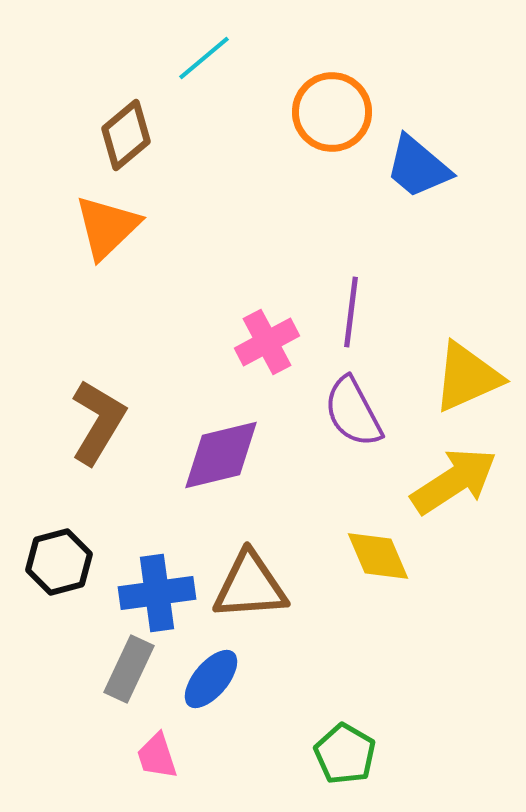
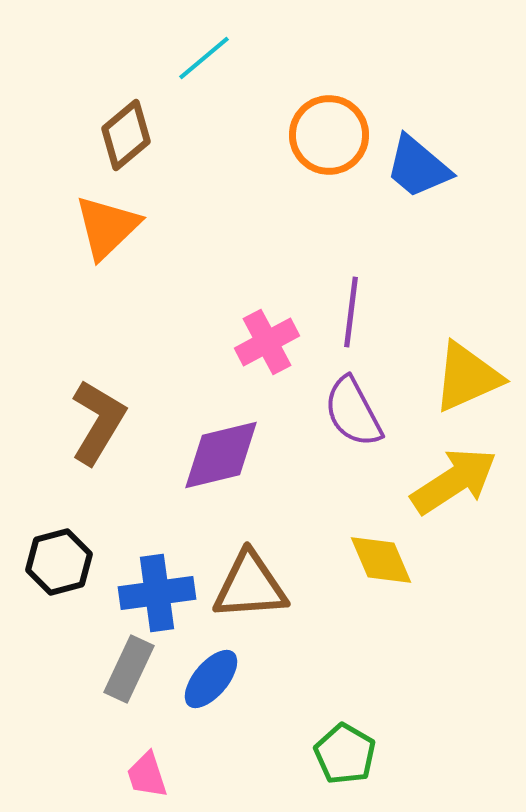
orange circle: moved 3 px left, 23 px down
yellow diamond: moved 3 px right, 4 px down
pink trapezoid: moved 10 px left, 19 px down
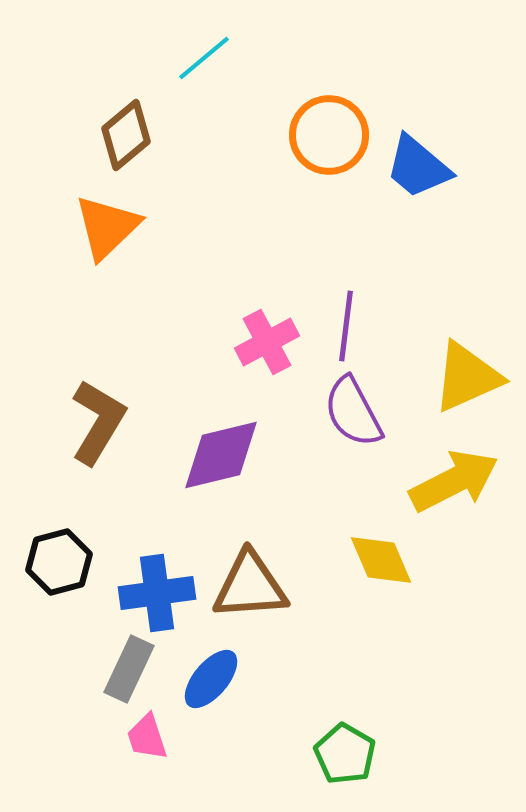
purple line: moved 5 px left, 14 px down
yellow arrow: rotated 6 degrees clockwise
pink trapezoid: moved 38 px up
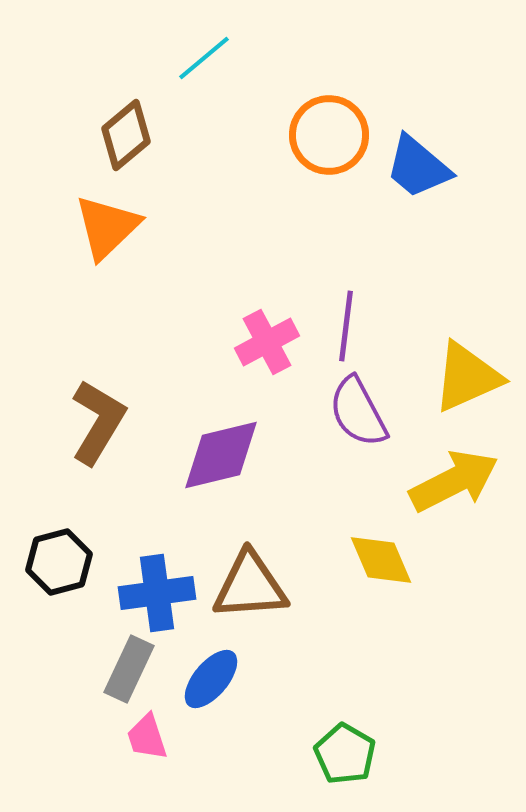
purple semicircle: moved 5 px right
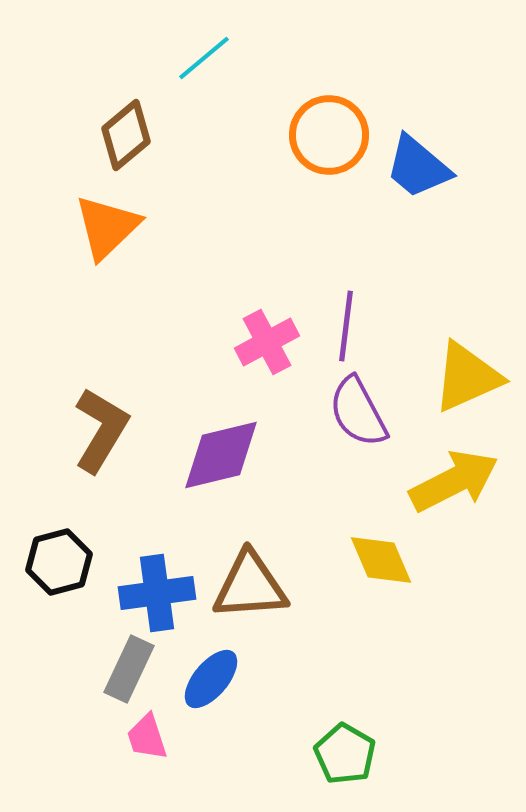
brown L-shape: moved 3 px right, 8 px down
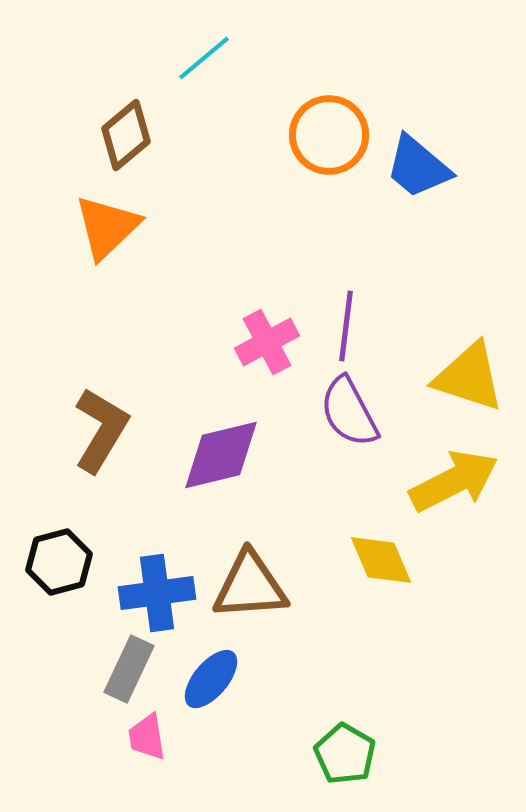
yellow triangle: moved 2 px right; rotated 42 degrees clockwise
purple semicircle: moved 9 px left
pink trapezoid: rotated 9 degrees clockwise
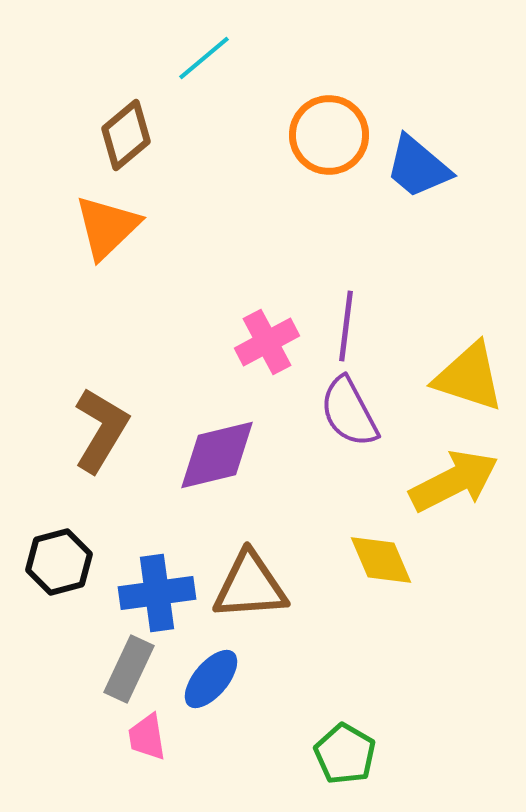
purple diamond: moved 4 px left
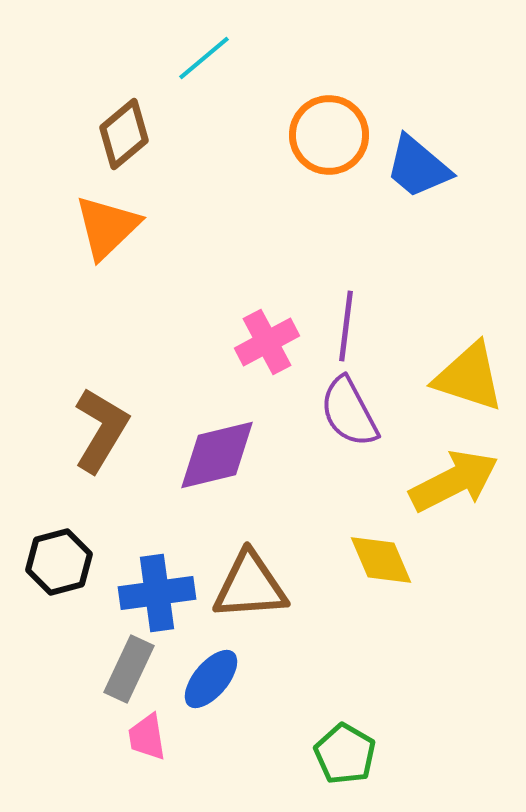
brown diamond: moved 2 px left, 1 px up
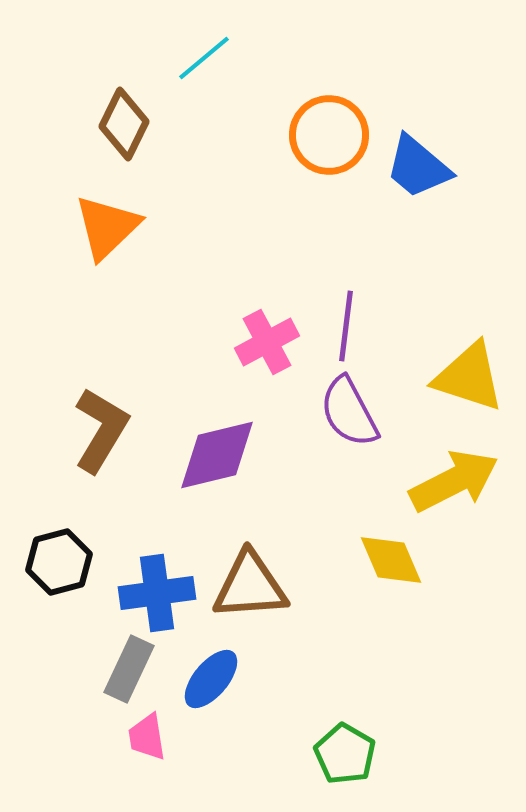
brown diamond: moved 10 px up; rotated 24 degrees counterclockwise
yellow diamond: moved 10 px right
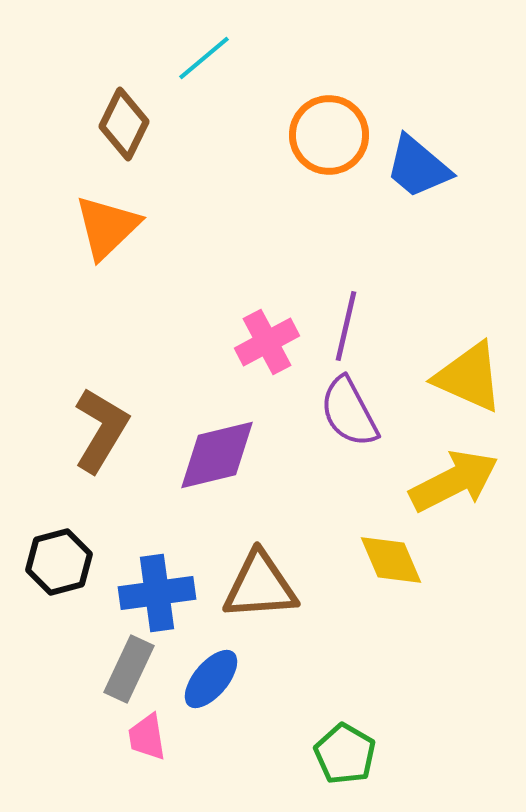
purple line: rotated 6 degrees clockwise
yellow triangle: rotated 6 degrees clockwise
brown triangle: moved 10 px right
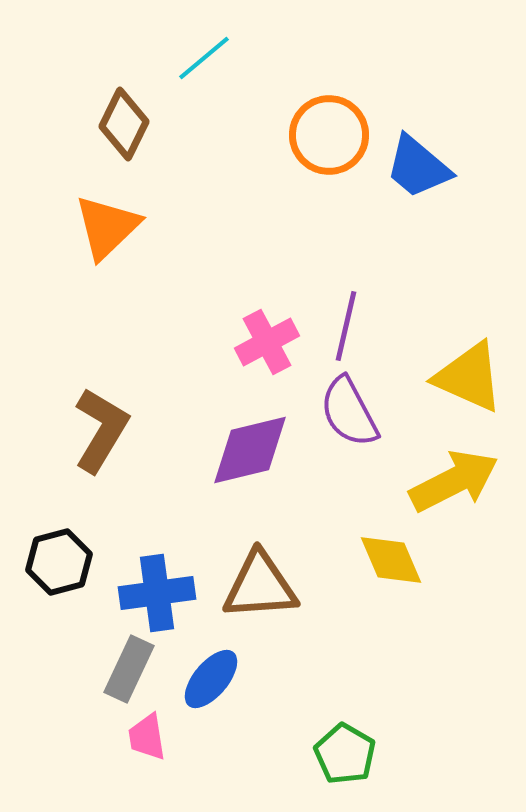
purple diamond: moved 33 px right, 5 px up
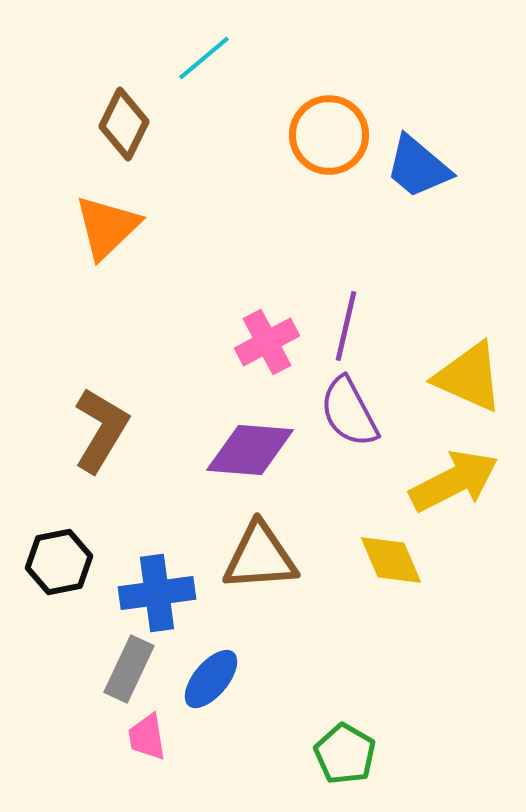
purple diamond: rotated 18 degrees clockwise
black hexagon: rotated 4 degrees clockwise
brown triangle: moved 29 px up
